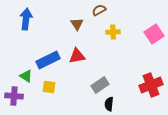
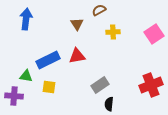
green triangle: rotated 24 degrees counterclockwise
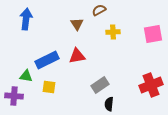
pink square: moved 1 px left; rotated 24 degrees clockwise
blue rectangle: moved 1 px left
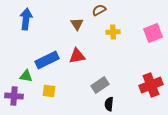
pink square: moved 1 px up; rotated 12 degrees counterclockwise
yellow square: moved 4 px down
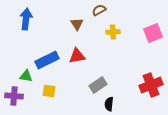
gray rectangle: moved 2 px left
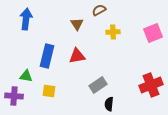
blue rectangle: moved 4 px up; rotated 50 degrees counterclockwise
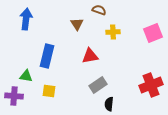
brown semicircle: rotated 48 degrees clockwise
red triangle: moved 13 px right
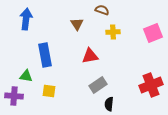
brown semicircle: moved 3 px right
blue rectangle: moved 2 px left, 1 px up; rotated 25 degrees counterclockwise
